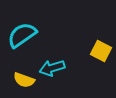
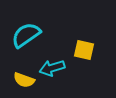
cyan semicircle: moved 4 px right
yellow square: moved 17 px left, 1 px up; rotated 15 degrees counterclockwise
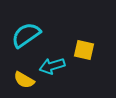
cyan arrow: moved 2 px up
yellow semicircle: rotated 10 degrees clockwise
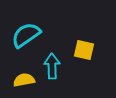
cyan arrow: rotated 105 degrees clockwise
yellow semicircle: rotated 140 degrees clockwise
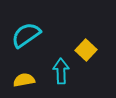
yellow square: moved 2 px right; rotated 30 degrees clockwise
cyan arrow: moved 9 px right, 5 px down
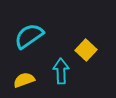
cyan semicircle: moved 3 px right, 1 px down
yellow semicircle: rotated 10 degrees counterclockwise
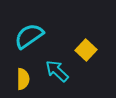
cyan arrow: moved 4 px left; rotated 45 degrees counterclockwise
yellow semicircle: moved 1 px left, 1 px up; rotated 110 degrees clockwise
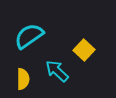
yellow square: moved 2 px left
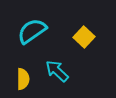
cyan semicircle: moved 3 px right, 5 px up
yellow square: moved 13 px up
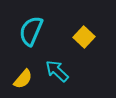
cyan semicircle: moved 1 px left; rotated 32 degrees counterclockwise
yellow semicircle: rotated 40 degrees clockwise
